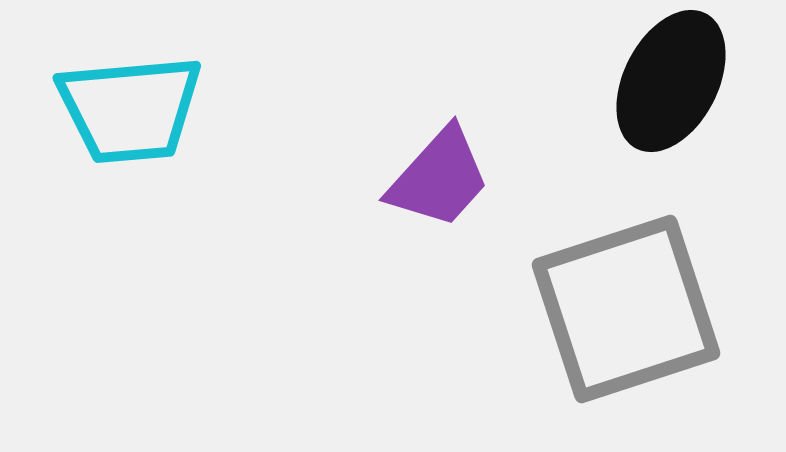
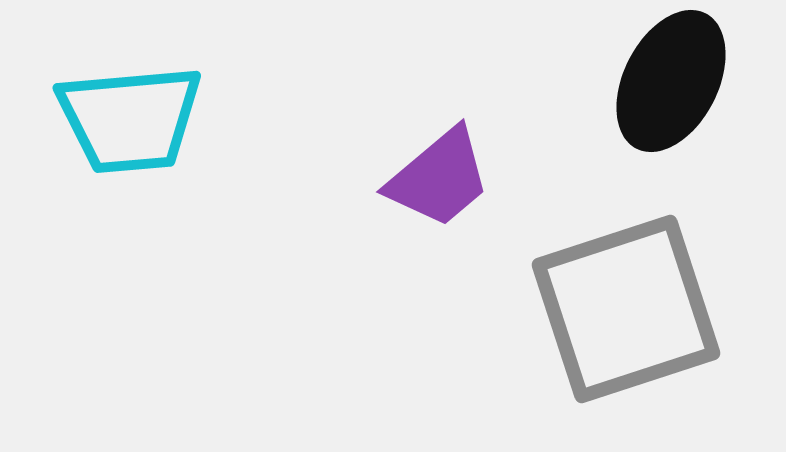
cyan trapezoid: moved 10 px down
purple trapezoid: rotated 8 degrees clockwise
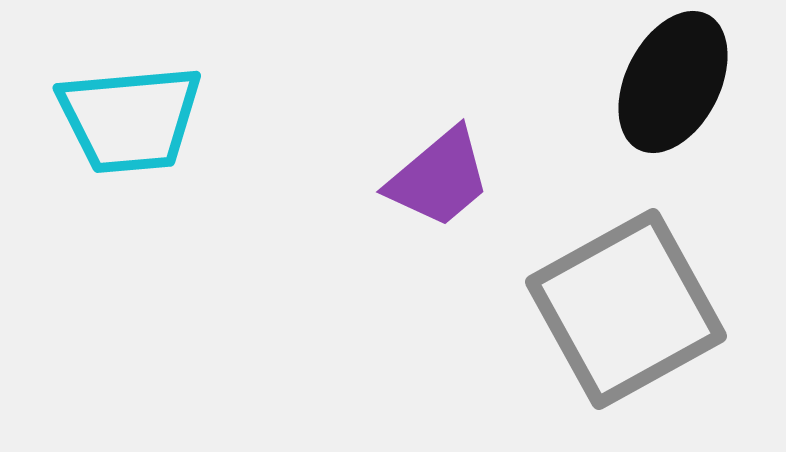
black ellipse: moved 2 px right, 1 px down
gray square: rotated 11 degrees counterclockwise
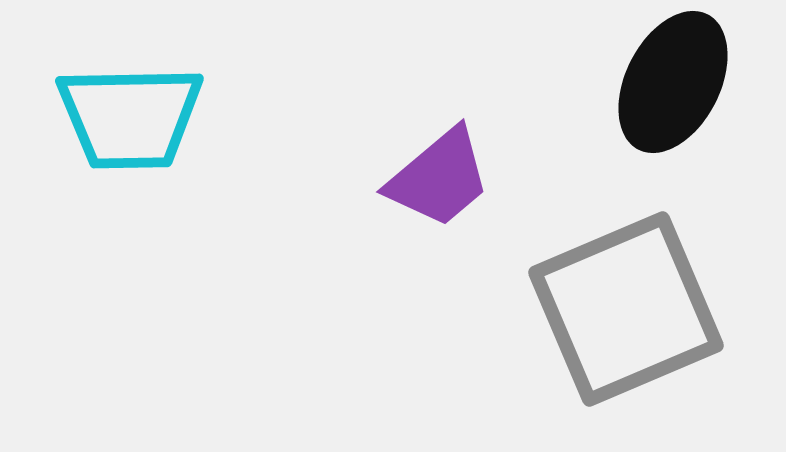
cyan trapezoid: moved 2 px up; rotated 4 degrees clockwise
gray square: rotated 6 degrees clockwise
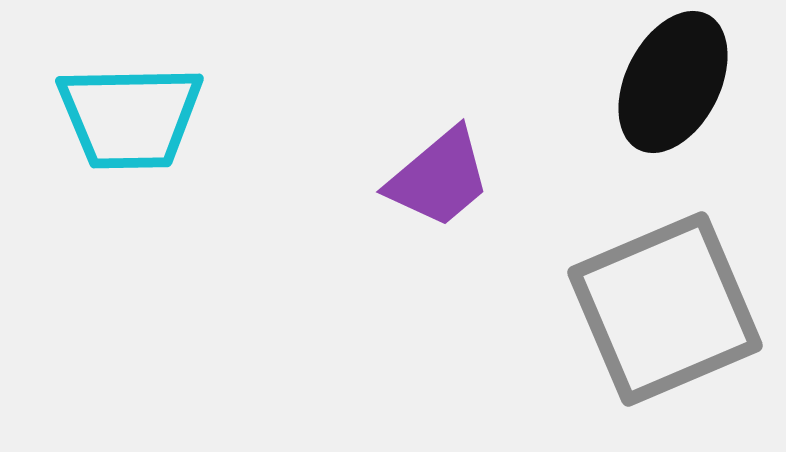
gray square: moved 39 px right
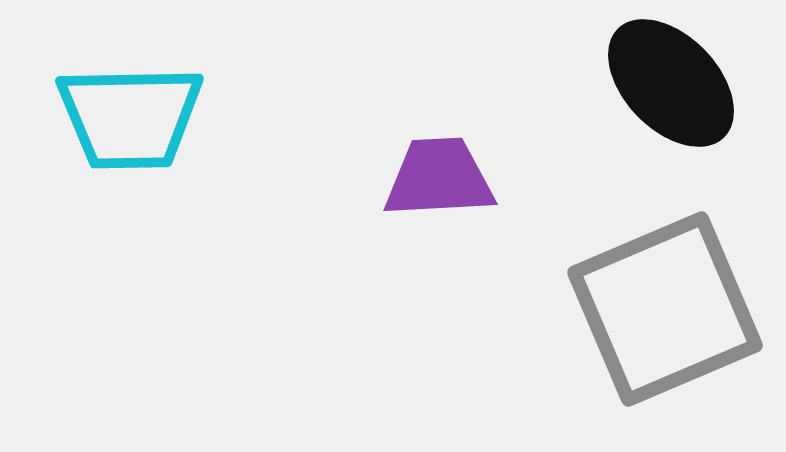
black ellipse: moved 2 px left, 1 px down; rotated 71 degrees counterclockwise
purple trapezoid: rotated 143 degrees counterclockwise
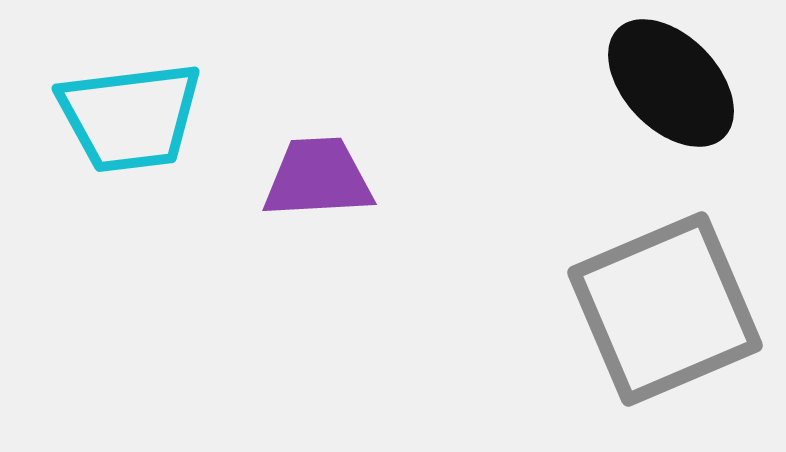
cyan trapezoid: rotated 6 degrees counterclockwise
purple trapezoid: moved 121 px left
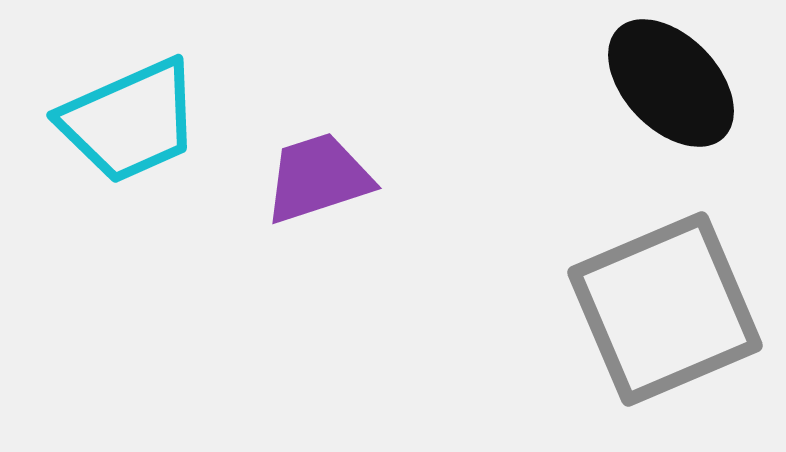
cyan trapezoid: moved 4 px down; rotated 17 degrees counterclockwise
purple trapezoid: rotated 15 degrees counterclockwise
